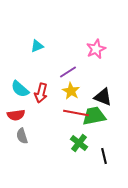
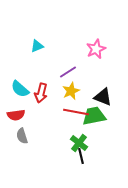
yellow star: rotated 18 degrees clockwise
red line: moved 1 px up
black line: moved 23 px left
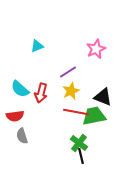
red semicircle: moved 1 px left, 1 px down
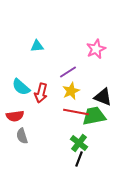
cyan triangle: rotated 16 degrees clockwise
cyan semicircle: moved 1 px right, 2 px up
black line: moved 2 px left, 3 px down; rotated 35 degrees clockwise
